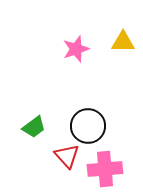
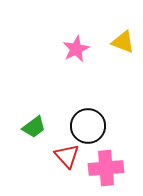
yellow triangle: rotated 20 degrees clockwise
pink star: rotated 8 degrees counterclockwise
pink cross: moved 1 px right, 1 px up
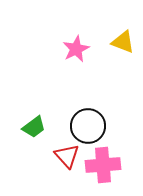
pink cross: moved 3 px left, 3 px up
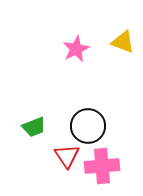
green trapezoid: rotated 15 degrees clockwise
red triangle: rotated 8 degrees clockwise
pink cross: moved 1 px left, 1 px down
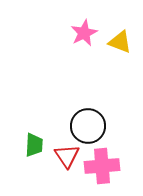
yellow triangle: moved 3 px left
pink star: moved 8 px right, 16 px up
green trapezoid: moved 18 px down; rotated 65 degrees counterclockwise
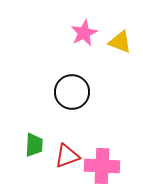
black circle: moved 16 px left, 34 px up
red triangle: rotated 44 degrees clockwise
pink cross: rotated 8 degrees clockwise
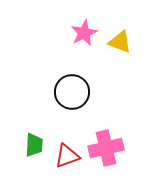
pink cross: moved 4 px right, 18 px up; rotated 16 degrees counterclockwise
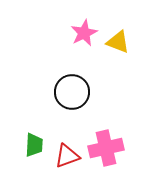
yellow triangle: moved 2 px left
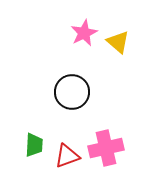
yellow triangle: rotated 20 degrees clockwise
